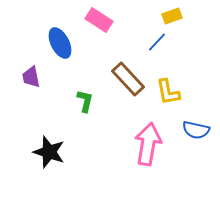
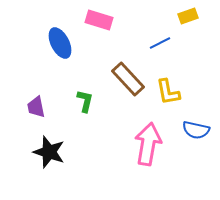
yellow rectangle: moved 16 px right
pink rectangle: rotated 16 degrees counterclockwise
blue line: moved 3 px right, 1 px down; rotated 20 degrees clockwise
purple trapezoid: moved 5 px right, 30 px down
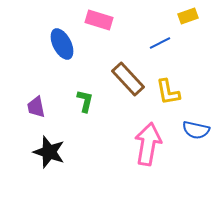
blue ellipse: moved 2 px right, 1 px down
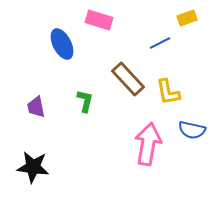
yellow rectangle: moved 1 px left, 2 px down
blue semicircle: moved 4 px left
black star: moved 16 px left, 15 px down; rotated 12 degrees counterclockwise
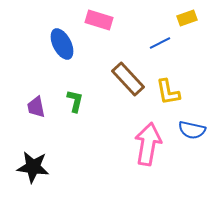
green L-shape: moved 10 px left
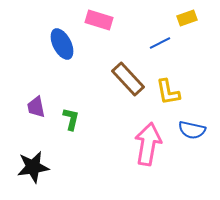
green L-shape: moved 4 px left, 18 px down
black star: rotated 16 degrees counterclockwise
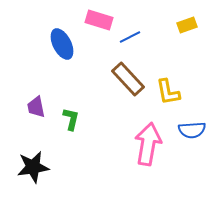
yellow rectangle: moved 7 px down
blue line: moved 30 px left, 6 px up
blue semicircle: rotated 16 degrees counterclockwise
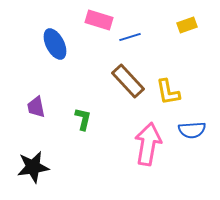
blue line: rotated 10 degrees clockwise
blue ellipse: moved 7 px left
brown rectangle: moved 2 px down
green L-shape: moved 12 px right
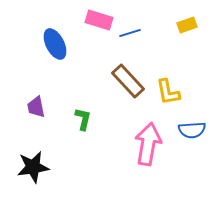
blue line: moved 4 px up
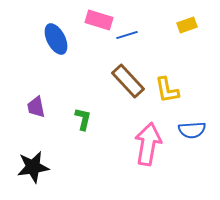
blue line: moved 3 px left, 2 px down
blue ellipse: moved 1 px right, 5 px up
yellow L-shape: moved 1 px left, 2 px up
